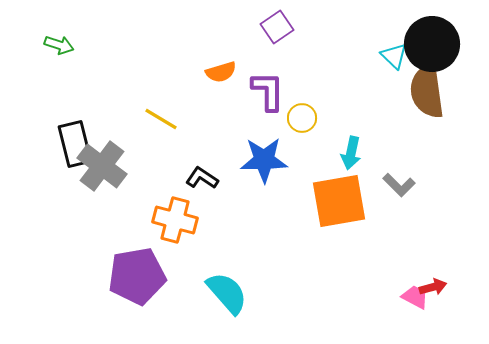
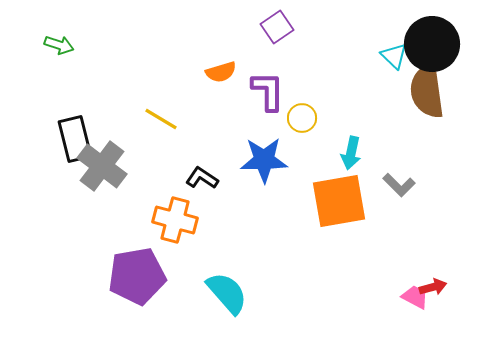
black rectangle: moved 5 px up
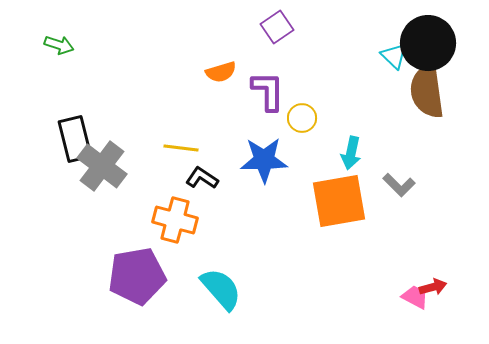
black circle: moved 4 px left, 1 px up
yellow line: moved 20 px right, 29 px down; rotated 24 degrees counterclockwise
cyan semicircle: moved 6 px left, 4 px up
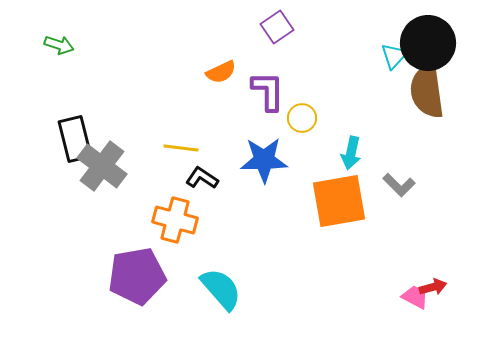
cyan triangle: rotated 28 degrees clockwise
orange semicircle: rotated 8 degrees counterclockwise
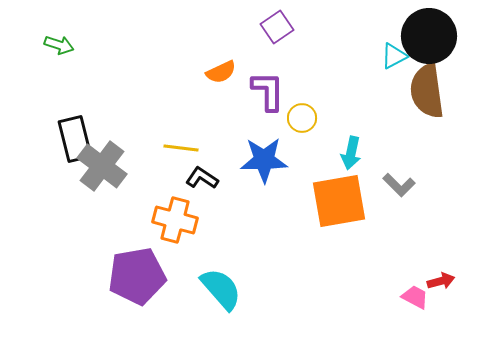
black circle: moved 1 px right, 7 px up
cyan triangle: rotated 20 degrees clockwise
red arrow: moved 8 px right, 6 px up
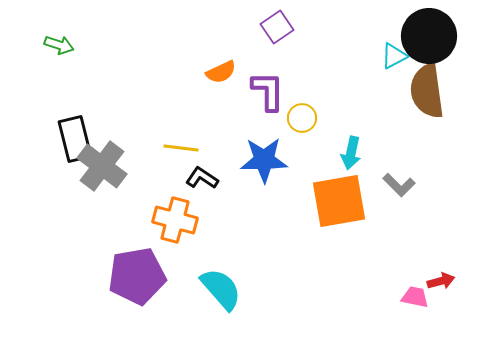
pink trapezoid: rotated 16 degrees counterclockwise
